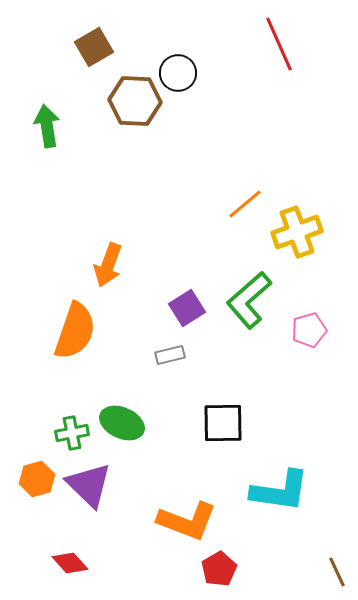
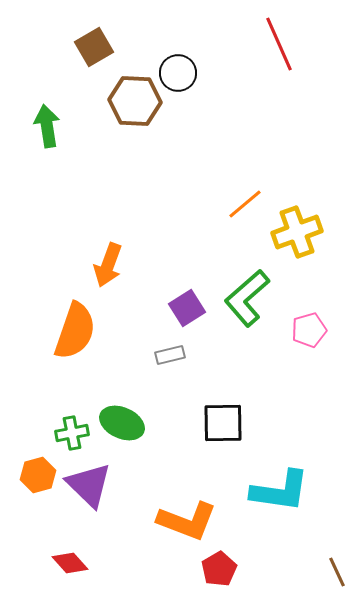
green L-shape: moved 2 px left, 2 px up
orange hexagon: moved 1 px right, 4 px up
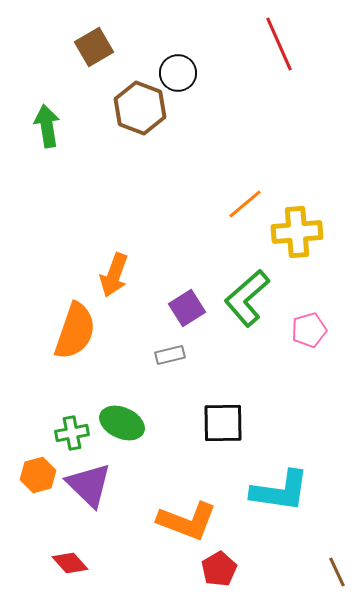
brown hexagon: moved 5 px right, 7 px down; rotated 18 degrees clockwise
yellow cross: rotated 15 degrees clockwise
orange arrow: moved 6 px right, 10 px down
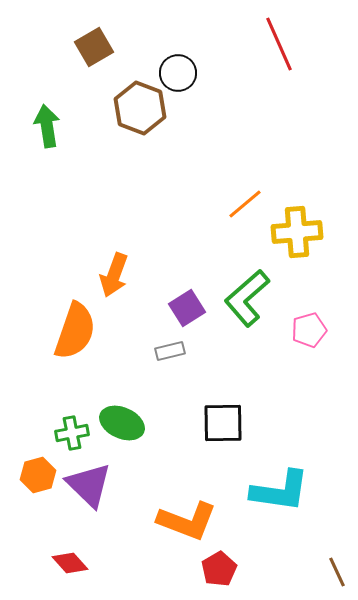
gray rectangle: moved 4 px up
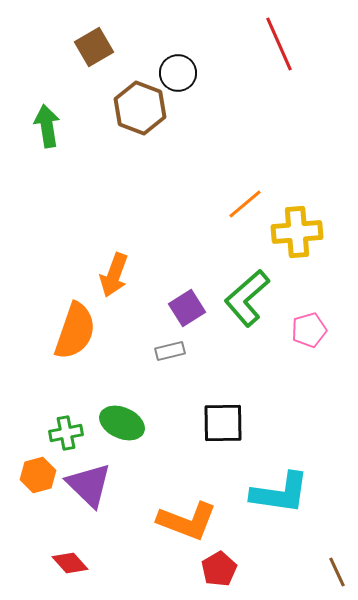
green cross: moved 6 px left
cyan L-shape: moved 2 px down
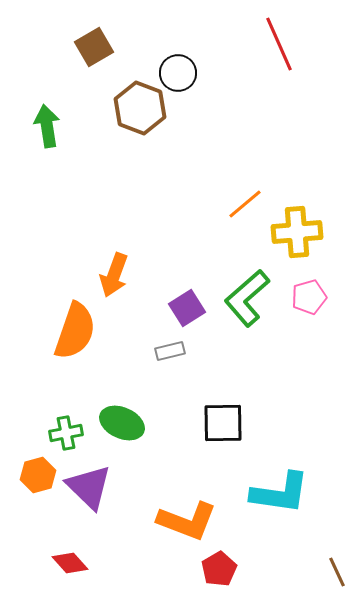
pink pentagon: moved 33 px up
purple triangle: moved 2 px down
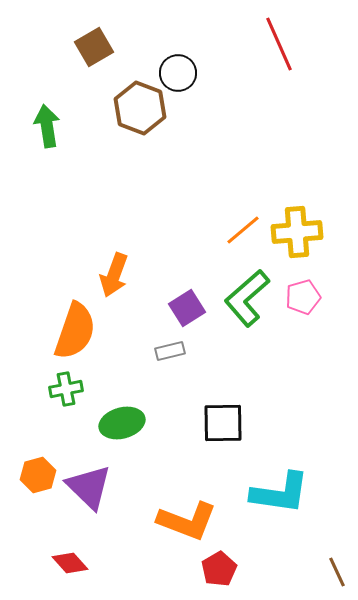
orange line: moved 2 px left, 26 px down
pink pentagon: moved 6 px left
green ellipse: rotated 39 degrees counterclockwise
green cross: moved 44 px up
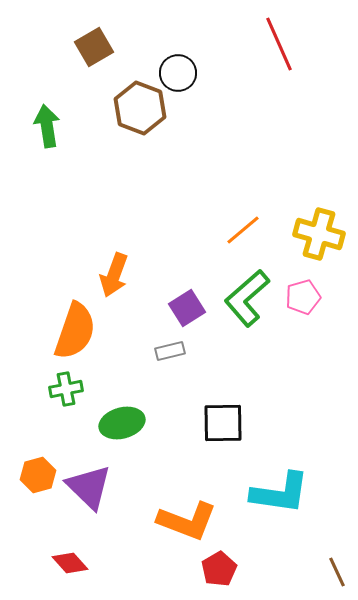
yellow cross: moved 22 px right, 2 px down; rotated 21 degrees clockwise
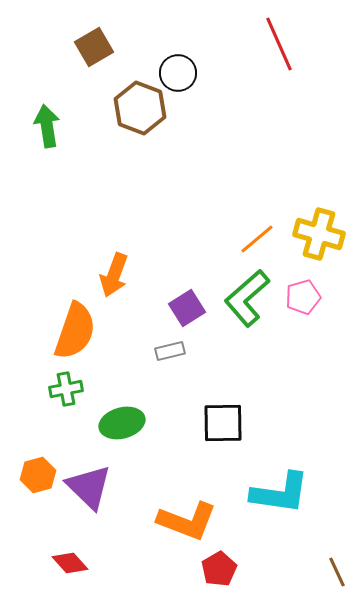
orange line: moved 14 px right, 9 px down
